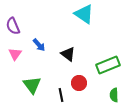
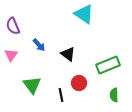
pink triangle: moved 4 px left, 1 px down
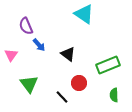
purple semicircle: moved 13 px right
green triangle: moved 3 px left, 1 px up
black line: moved 1 px right, 2 px down; rotated 32 degrees counterclockwise
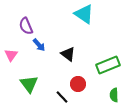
red circle: moved 1 px left, 1 px down
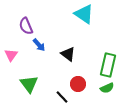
green rectangle: rotated 55 degrees counterclockwise
green semicircle: moved 7 px left, 7 px up; rotated 112 degrees counterclockwise
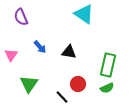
purple semicircle: moved 5 px left, 9 px up
blue arrow: moved 1 px right, 2 px down
black triangle: moved 1 px right, 2 px up; rotated 28 degrees counterclockwise
green triangle: rotated 12 degrees clockwise
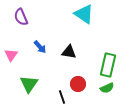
black line: rotated 24 degrees clockwise
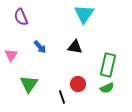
cyan triangle: rotated 30 degrees clockwise
black triangle: moved 6 px right, 5 px up
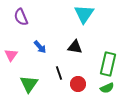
green rectangle: moved 1 px up
black line: moved 3 px left, 24 px up
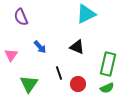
cyan triangle: moved 2 px right; rotated 30 degrees clockwise
black triangle: moved 2 px right; rotated 14 degrees clockwise
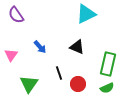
purple semicircle: moved 5 px left, 2 px up; rotated 12 degrees counterclockwise
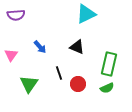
purple semicircle: rotated 60 degrees counterclockwise
green rectangle: moved 1 px right
